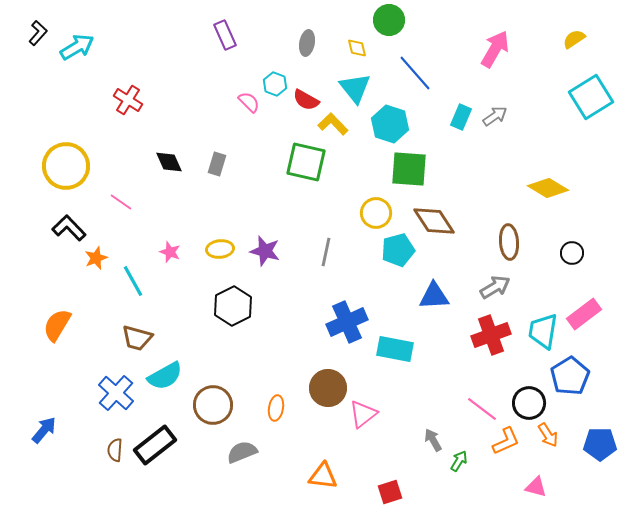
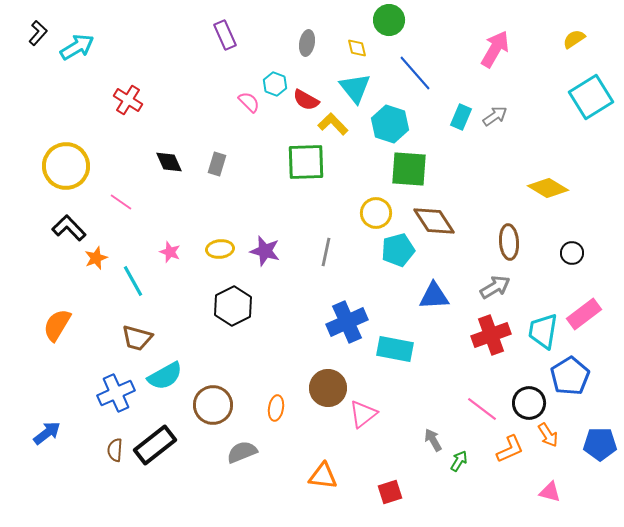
green square at (306, 162): rotated 15 degrees counterclockwise
blue cross at (116, 393): rotated 24 degrees clockwise
blue arrow at (44, 430): moved 3 px right, 3 px down; rotated 12 degrees clockwise
orange L-shape at (506, 441): moved 4 px right, 8 px down
pink triangle at (536, 487): moved 14 px right, 5 px down
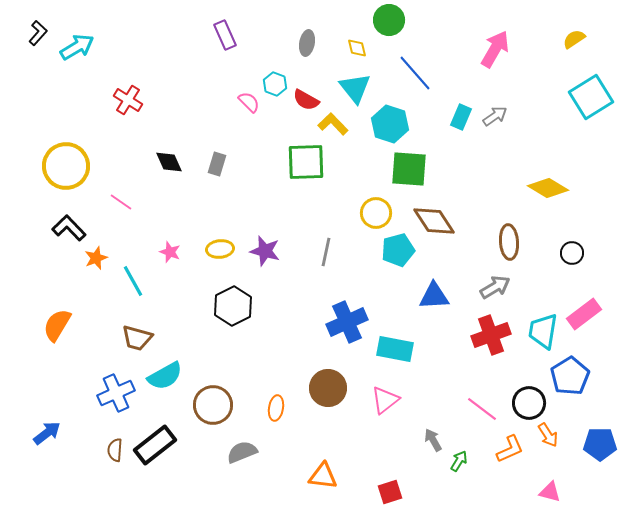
pink triangle at (363, 414): moved 22 px right, 14 px up
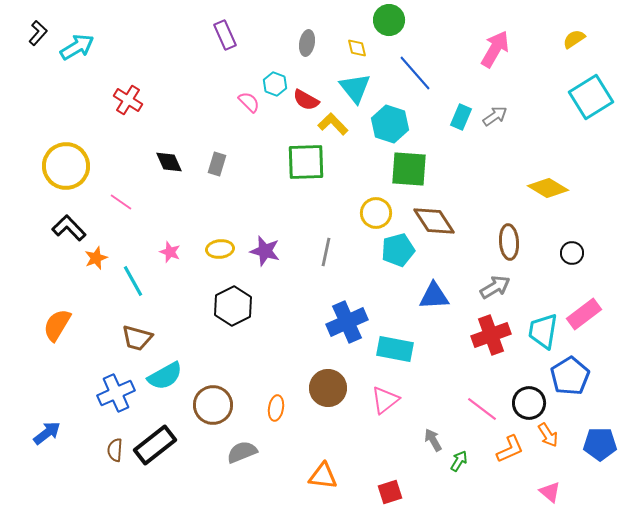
pink triangle at (550, 492): rotated 25 degrees clockwise
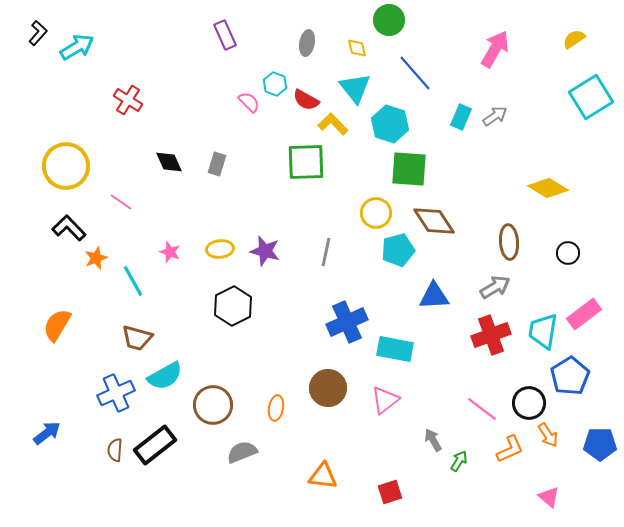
black circle at (572, 253): moved 4 px left
pink triangle at (550, 492): moved 1 px left, 5 px down
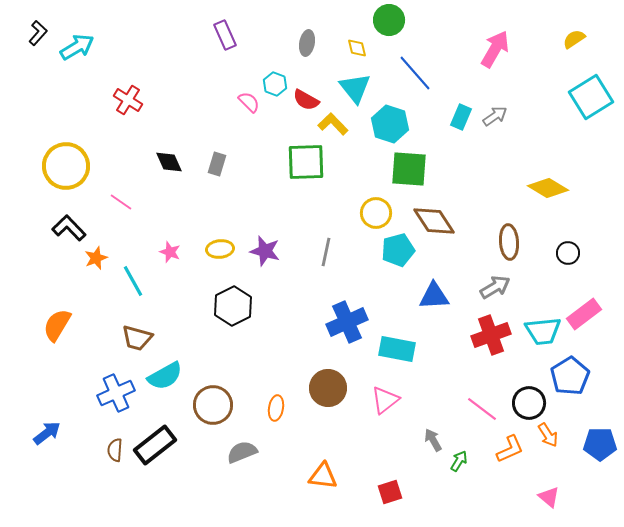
cyan trapezoid at (543, 331): rotated 105 degrees counterclockwise
cyan rectangle at (395, 349): moved 2 px right
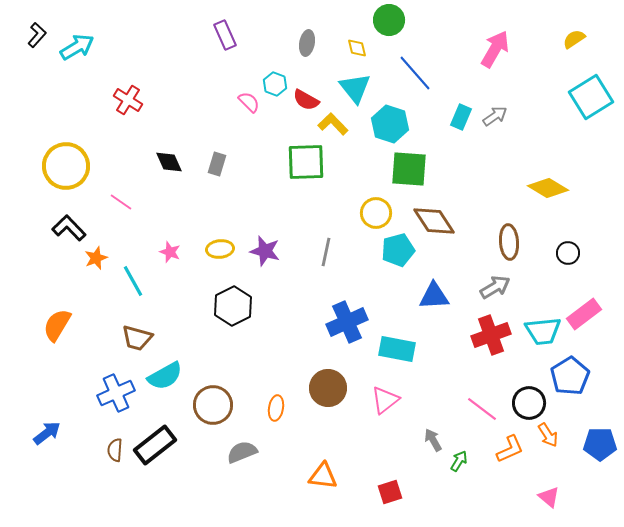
black L-shape at (38, 33): moved 1 px left, 2 px down
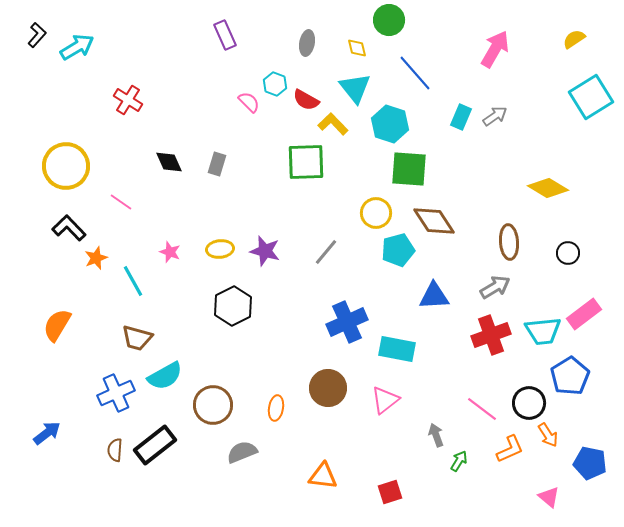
gray line at (326, 252): rotated 28 degrees clockwise
gray arrow at (433, 440): moved 3 px right, 5 px up; rotated 10 degrees clockwise
blue pentagon at (600, 444): moved 10 px left, 19 px down; rotated 12 degrees clockwise
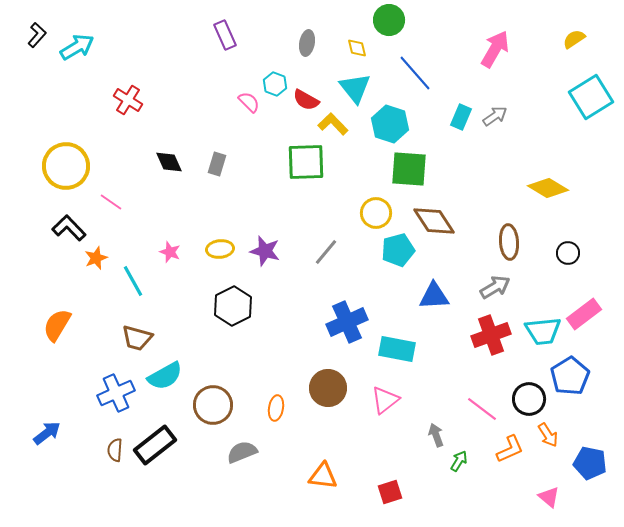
pink line at (121, 202): moved 10 px left
black circle at (529, 403): moved 4 px up
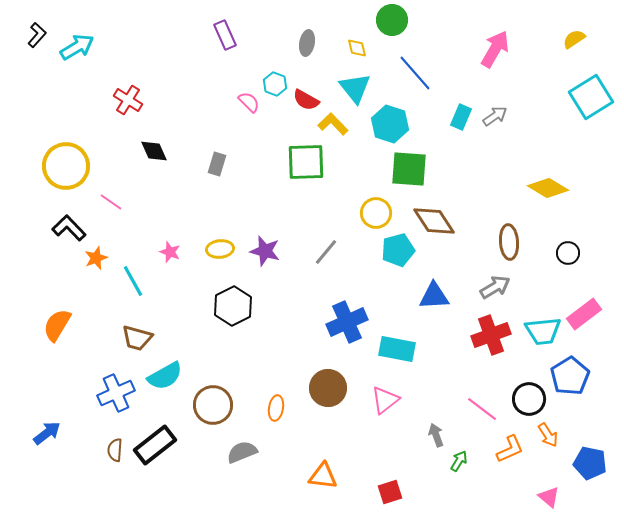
green circle at (389, 20): moved 3 px right
black diamond at (169, 162): moved 15 px left, 11 px up
